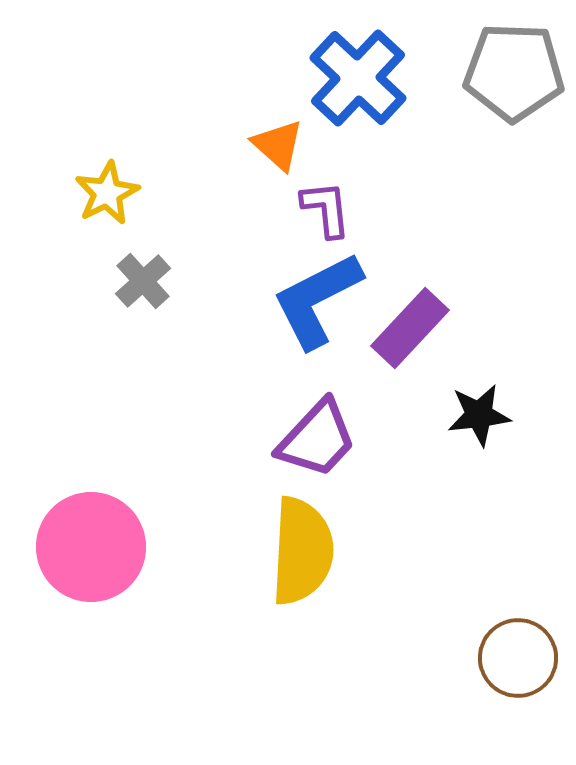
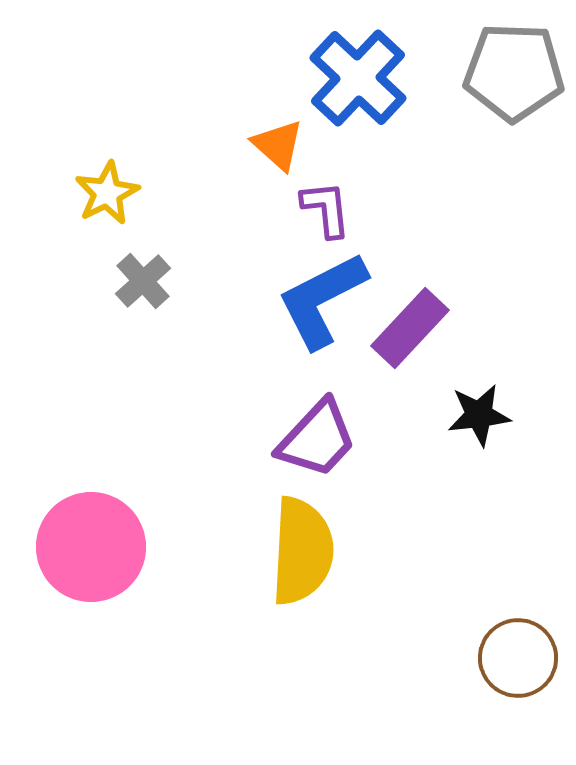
blue L-shape: moved 5 px right
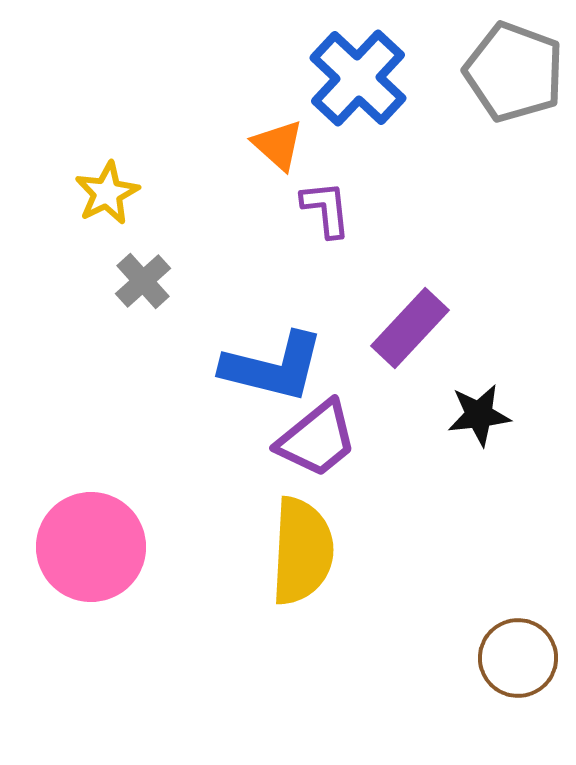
gray pentagon: rotated 18 degrees clockwise
blue L-shape: moved 49 px left, 67 px down; rotated 139 degrees counterclockwise
purple trapezoid: rotated 8 degrees clockwise
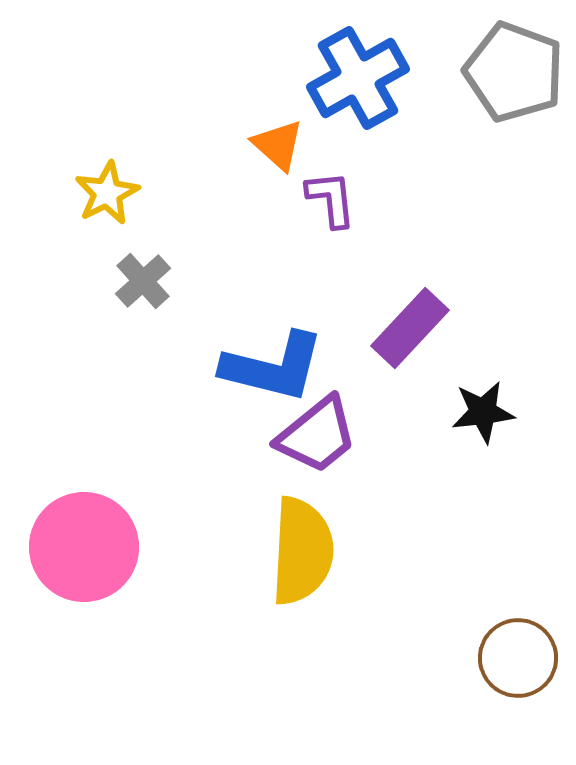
blue cross: rotated 18 degrees clockwise
purple L-shape: moved 5 px right, 10 px up
black star: moved 4 px right, 3 px up
purple trapezoid: moved 4 px up
pink circle: moved 7 px left
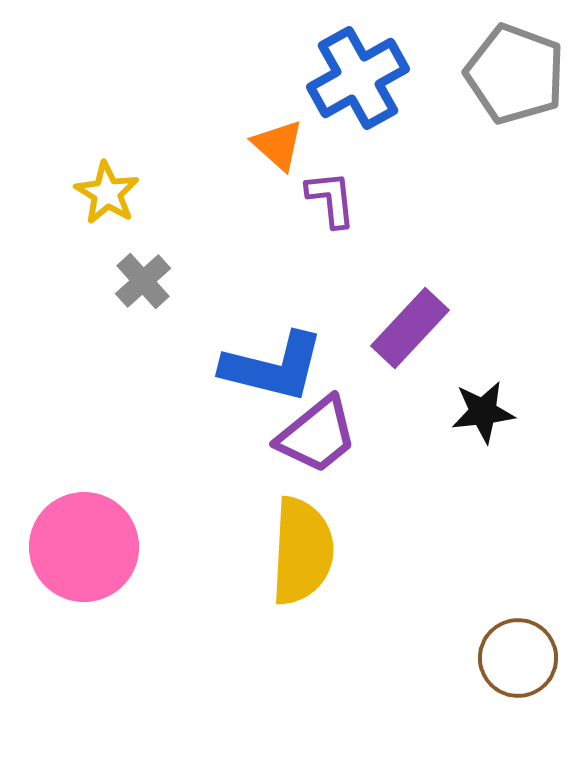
gray pentagon: moved 1 px right, 2 px down
yellow star: rotated 14 degrees counterclockwise
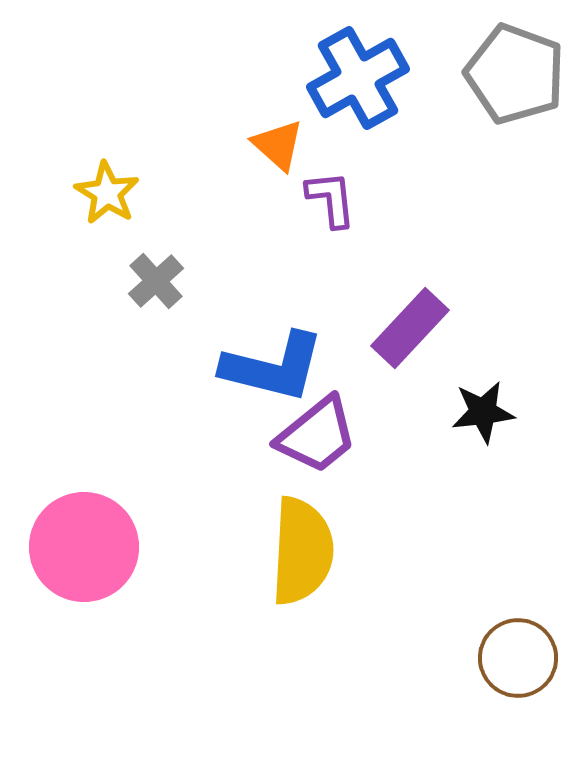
gray cross: moved 13 px right
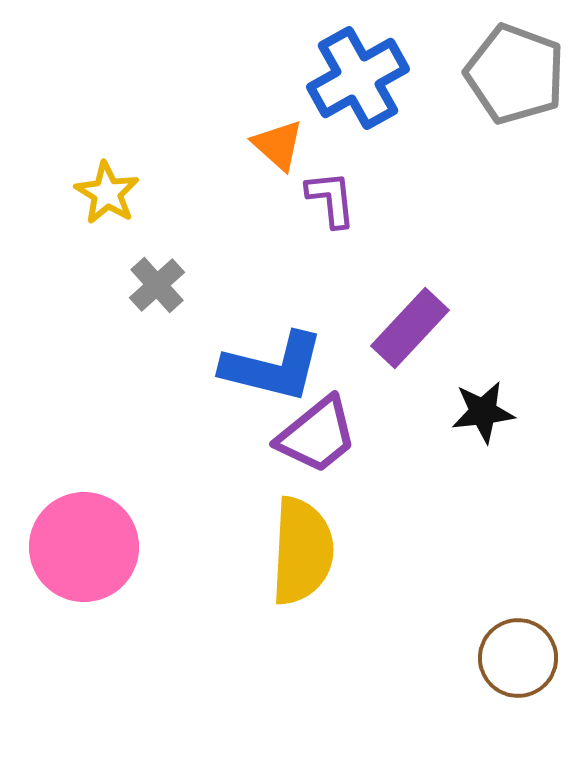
gray cross: moved 1 px right, 4 px down
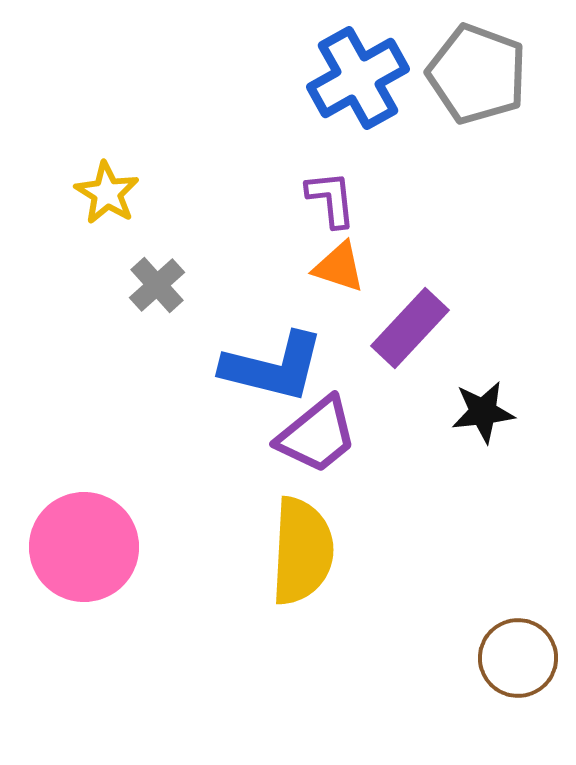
gray pentagon: moved 38 px left
orange triangle: moved 61 px right, 122 px down; rotated 24 degrees counterclockwise
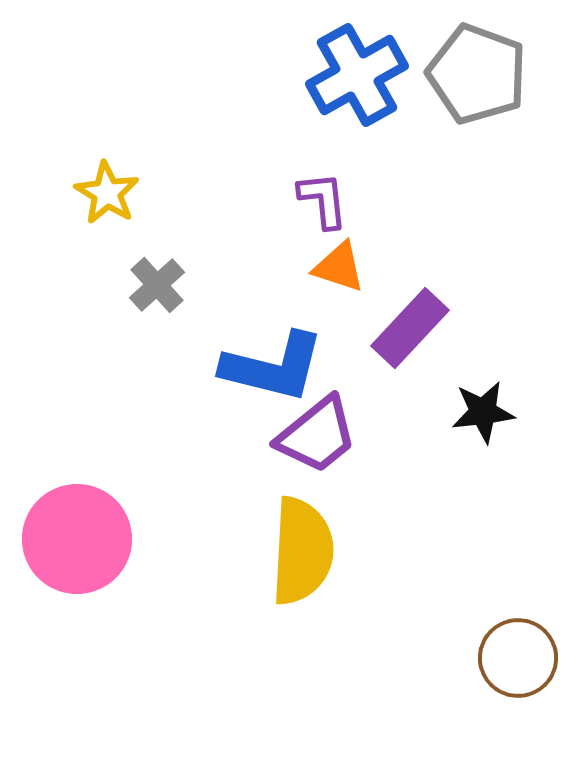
blue cross: moved 1 px left, 3 px up
purple L-shape: moved 8 px left, 1 px down
pink circle: moved 7 px left, 8 px up
